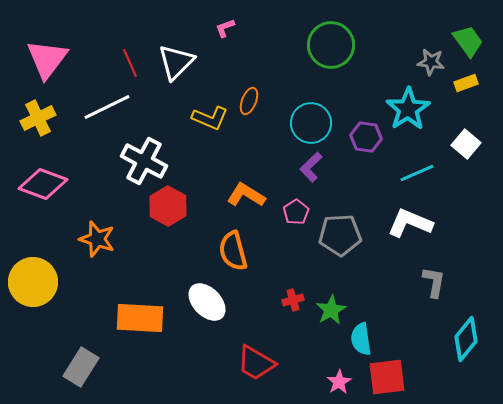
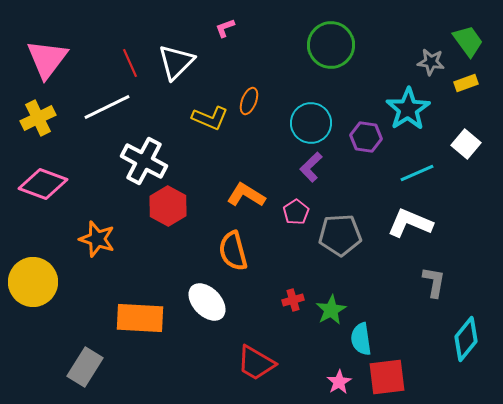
gray rectangle: moved 4 px right
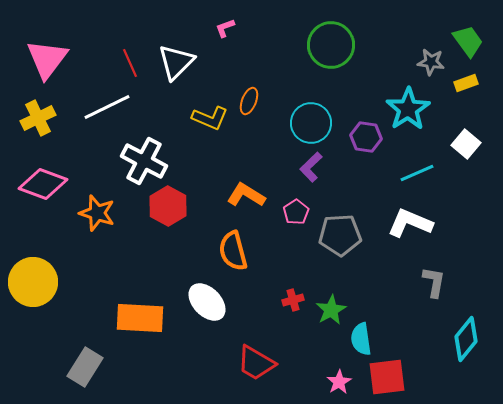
orange star: moved 26 px up
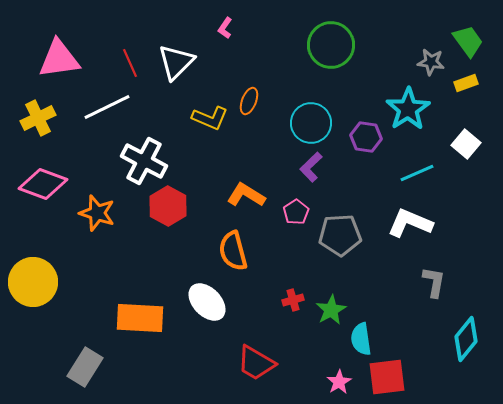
pink L-shape: rotated 35 degrees counterclockwise
pink triangle: moved 12 px right; rotated 45 degrees clockwise
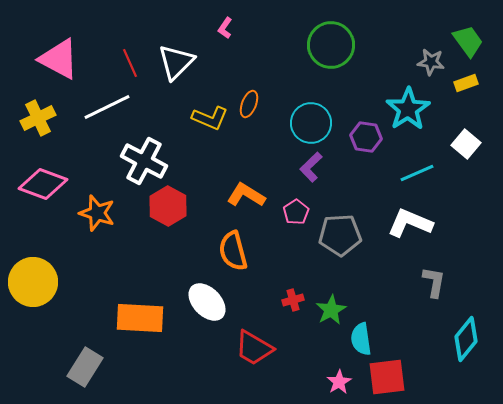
pink triangle: rotated 36 degrees clockwise
orange ellipse: moved 3 px down
red trapezoid: moved 2 px left, 15 px up
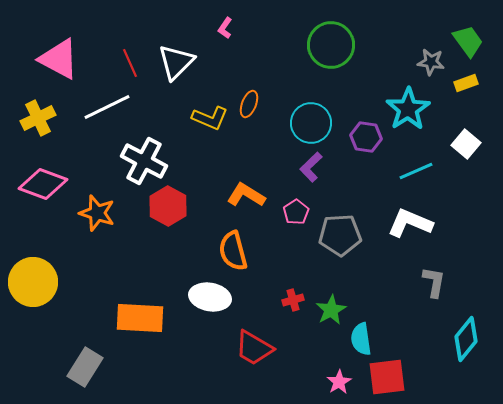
cyan line: moved 1 px left, 2 px up
white ellipse: moved 3 px right, 5 px up; rotated 36 degrees counterclockwise
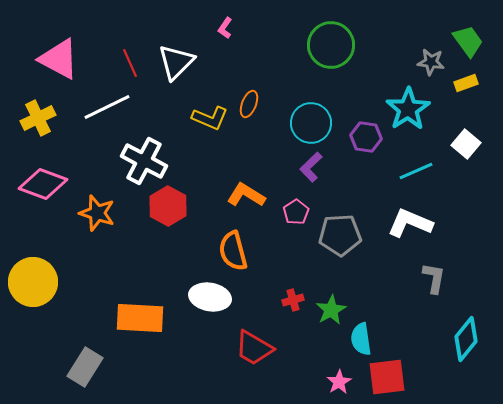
gray L-shape: moved 4 px up
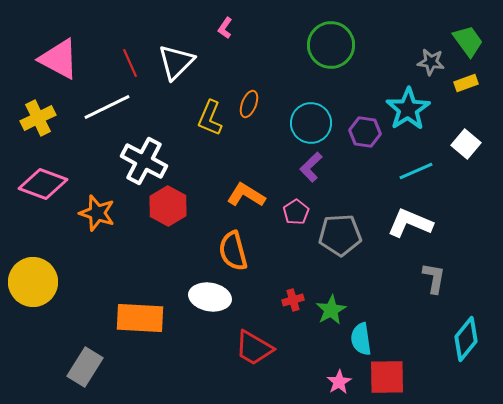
yellow L-shape: rotated 90 degrees clockwise
purple hexagon: moved 1 px left, 5 px up
red square: rotated 6 degrees clockwise
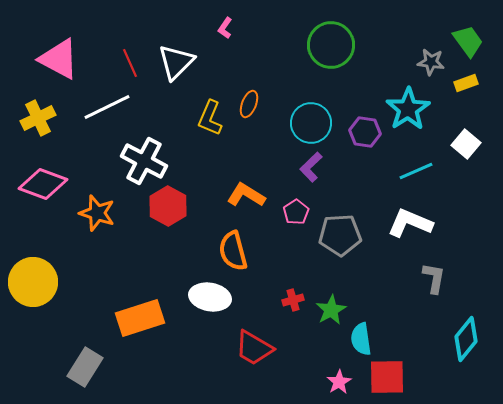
orange rectangle: rotated 21 degrees counterclockwise
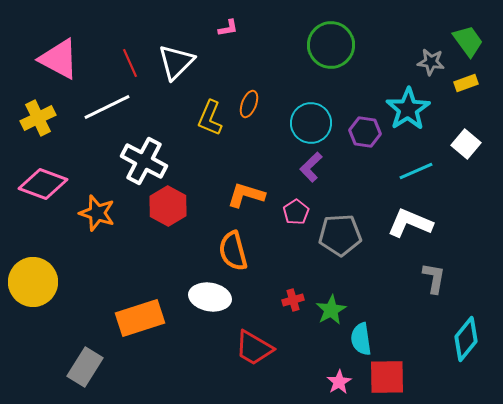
pink L-shape: moved 3 px right; rotated 135 degrees counterclockwise
orange L-shape: rotated 15 degrees counterclockwise
